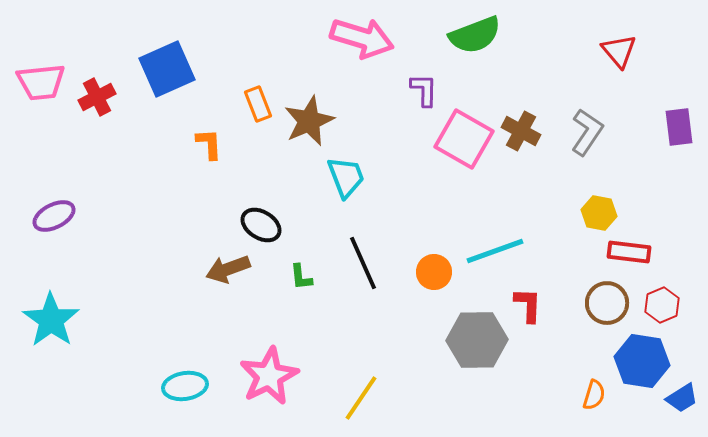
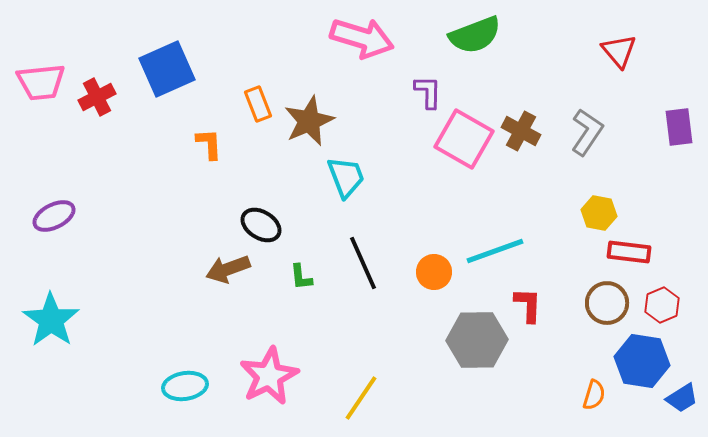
purple L-shape: moved 4 px right, 2 px down
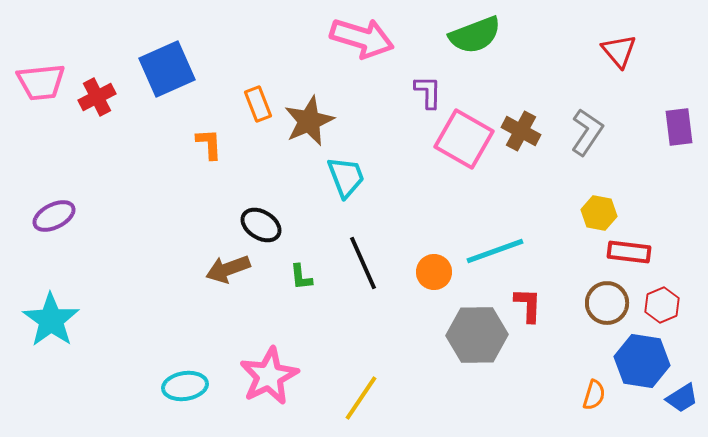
gray hexagon: moved 5 px up
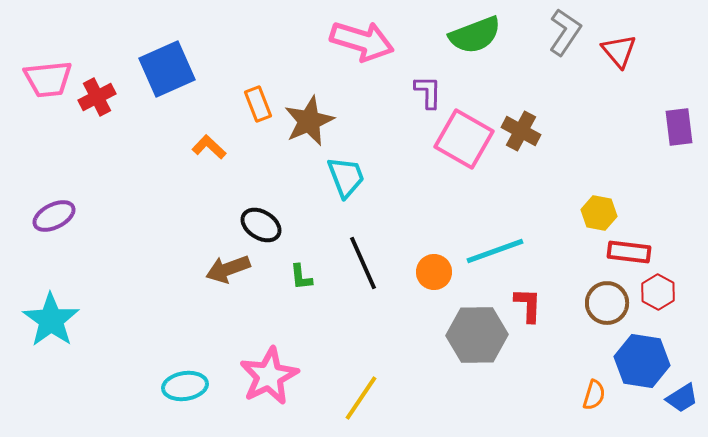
pink arrow: moved 3 px down
pink trapezoid: moved 7 px right, 3 px up
gray L-shape: moved 22 px left, 100 px up
orange L-shape: moved 3 px down; rotated 44 degrees counterclockwise
red hexagon: moved 4 px left, 13 px up; rotated 8 degrees counterclockwise
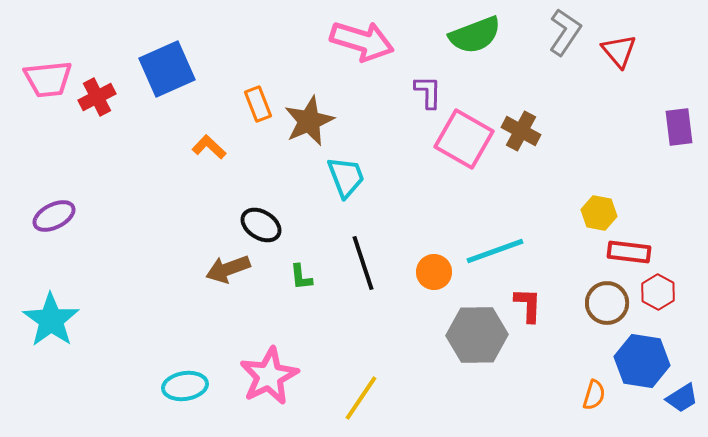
black line: rotated 6 degrees clockwise
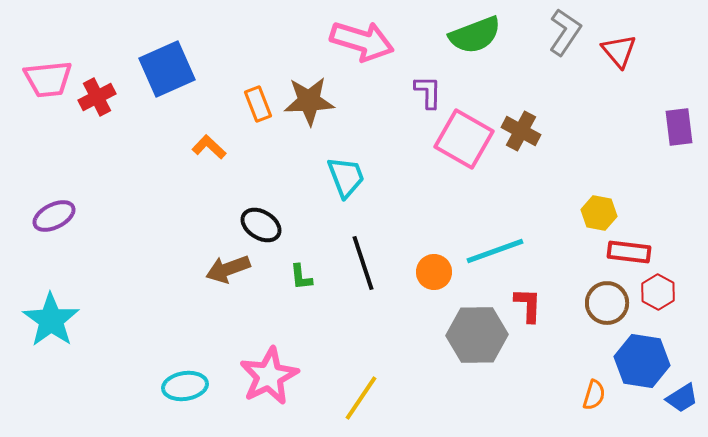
brown star: moved 20 px up; rotated 21 degrees clockwise
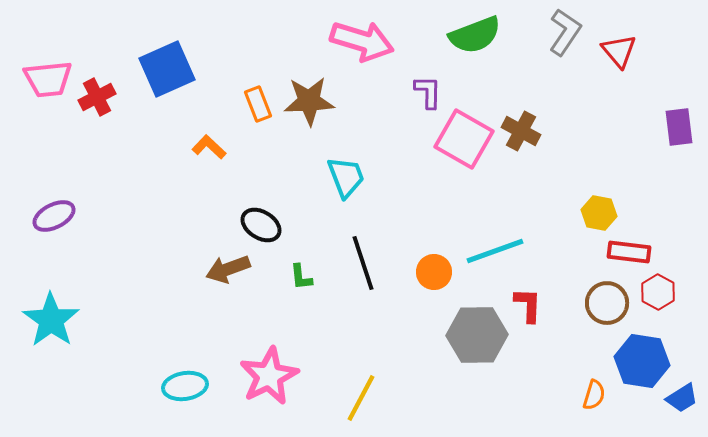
yellow line: rotated 6 degrees counterclockwise
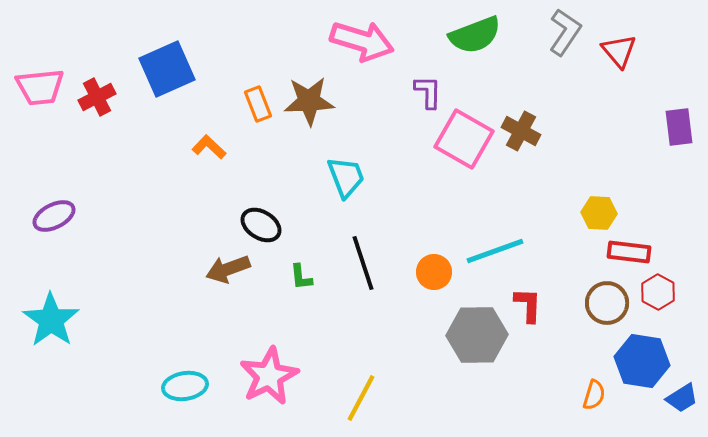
pink trapezoid: moved 8 px left, 8 px down
yellow hexagon: rotated 8 degrees counterclockwise
